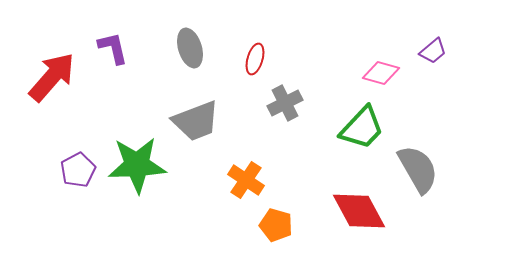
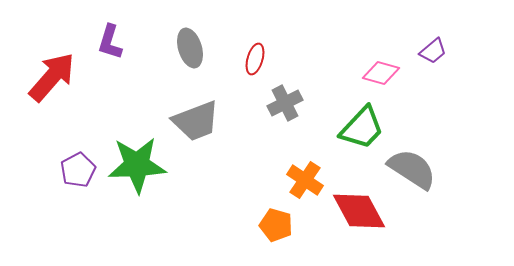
purple L-shape: moved 3 px left, 6 px up; rotated 150 degrees counterclockwise
gray semicircle: moved 6 px left; rotated 27 degrees counterclockwise
orange cross: moved 59 px right
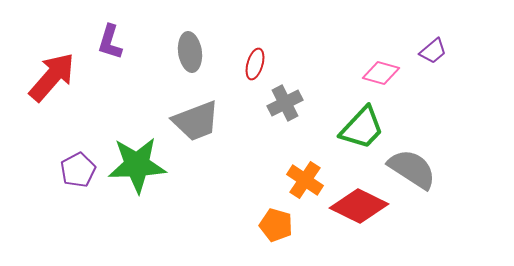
gray ellipse: moved 4 px down; rotated 9 degrees clockwise
red ellipse: moved 5 px down
red diamond: moved 5 px up; rotated 36 degrees counterclockwise
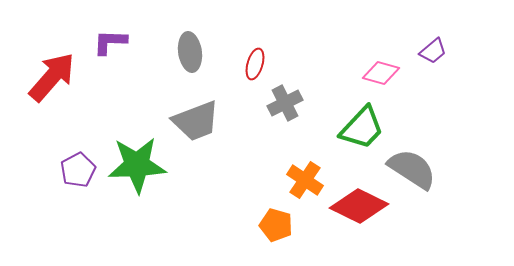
purple L-shape: rotated 75 degrees clockwise
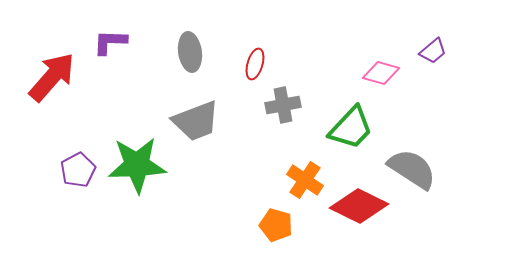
gray cross: moved 2 px left, 2 px down; rotated 16 degrees clockwise
green trapezoid: moved 11 px left
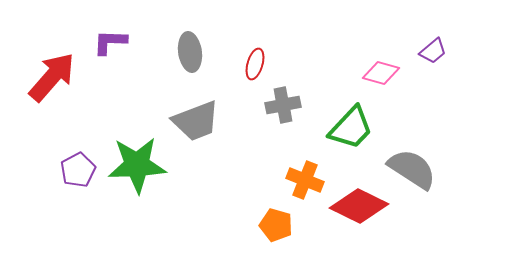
orange cross: rotated 12 degrees counterclockwise
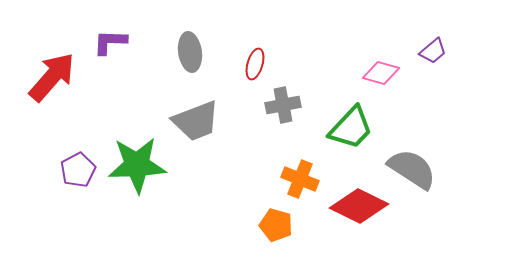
orange cross: moved 5 px left, 1 px up
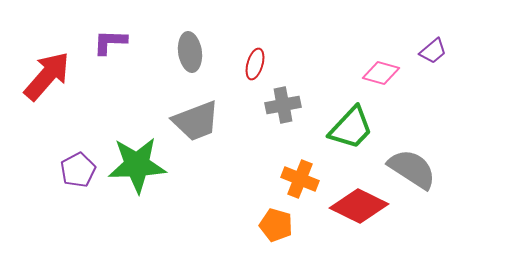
red arrow: moved 5 px left, 1 px up
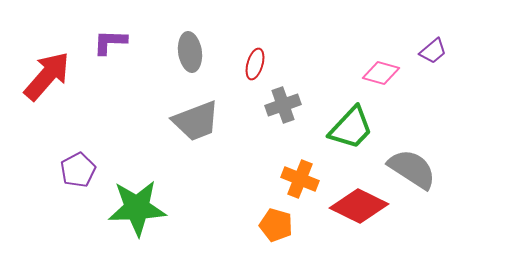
gray cross: rotated 8 degrees counterclockwise
green star: moved 43 px down
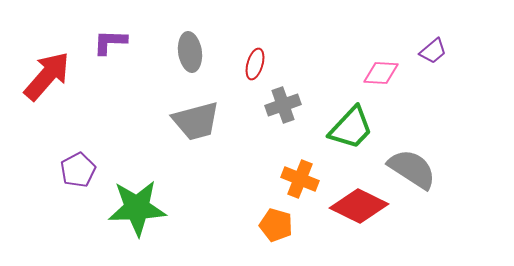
pink diamond: rotated 12 degrees counterclockwise
gray trapezoid: rotated 6 degrees clockwise
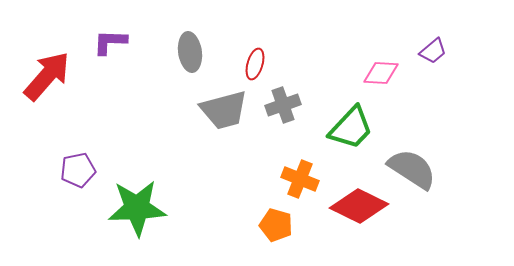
gray trapezoid: moved 28 px right, 11 px up
purple pentagon: rotated 16 degrees clockwise
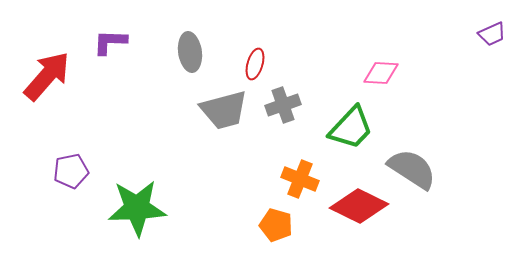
purple trapezoid: moved 59 px right, 17 px up; rotated 16 degrees clockwise
purple pentagon: moved 7 px left, 1 px down
